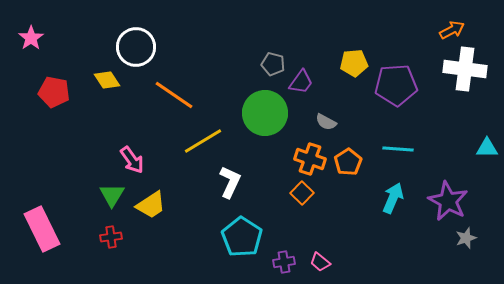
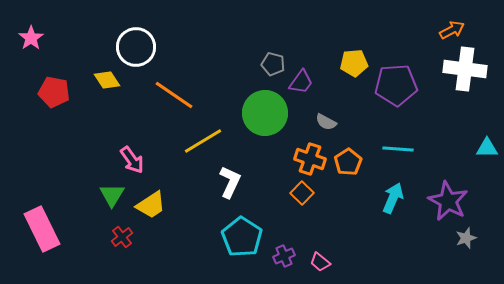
red cross: moved 11 px right; rotated 30 degrees counterclockwise
purple cross: moved 6 px up; rotated 15 degrees counterclockwise
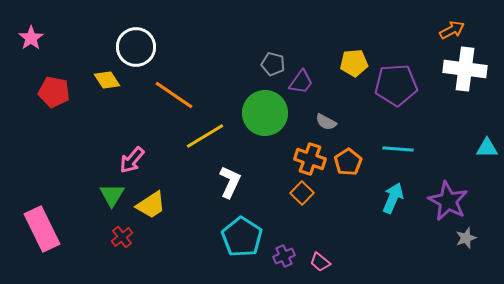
yellow line: moved 2 px right, 5 px up
pink arrow: rotated 76 degrees clockwise
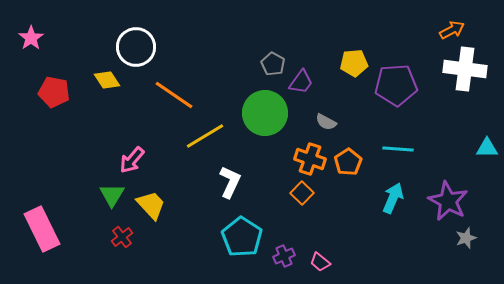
gray pentagon: rotated 15 degrees clockwise
yellow trapezoid: rotated 100 degrees counterclockwise
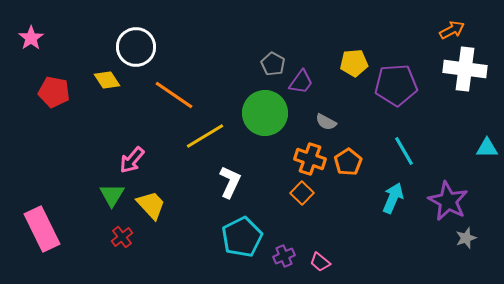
cyan line: moved 6 px right, 2 px down; rotated 56 degrees clockwise
cyan pentagon: rotated 12 degrees clockwise
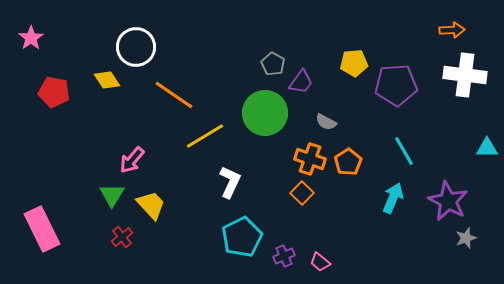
orange arrow: rotated 25 degrees clockwise
white cross: moved 6 px down
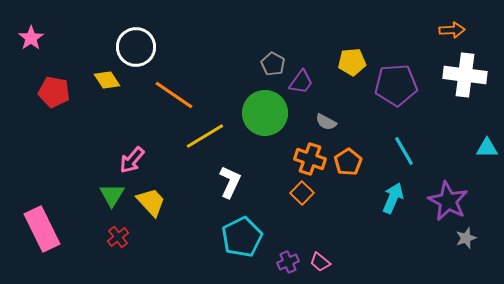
yellow pentagon: moved 2 px left, 1 px up
yellow trapezoid: moved 3 px up
red cross: moved 4 px left
purple cross: moved 4 px right, 6 px down
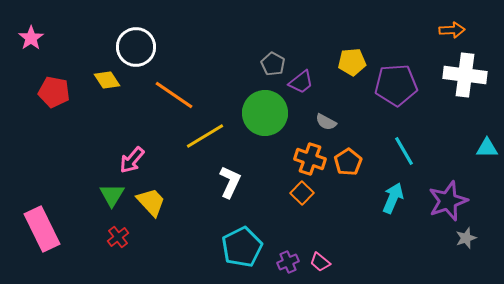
purple trapezoid: rotated 16 degrees clockwise
purple star: rotated 24 degrees clockwise
cyan pentagon: moved 10 px down
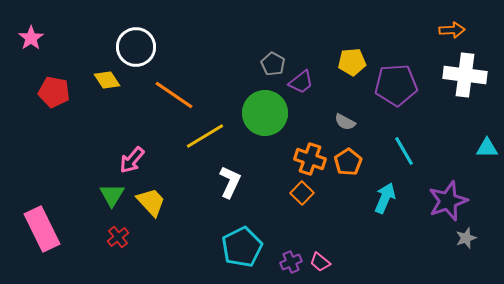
gray semicircle: moved 19 px right
cyan arrow: moved 8 px left
purple cross: moved 3 px right
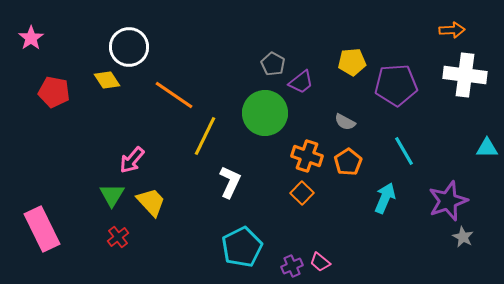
white circle: moved 7 px left
yellow line: rotated 33 degrees counterclockwise
orange cross: moved 3 px left, 3 px up
gray star: moved 3 px left, 1 px up; rotated 25 degrees counterclockwise
purple cross: moved 1 px right, 4 px down
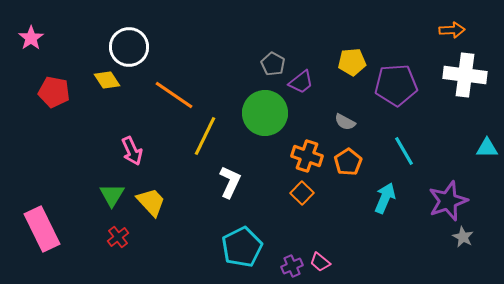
pink arrow: moved 9 px up; rotated 64 degrees counterclockwise
